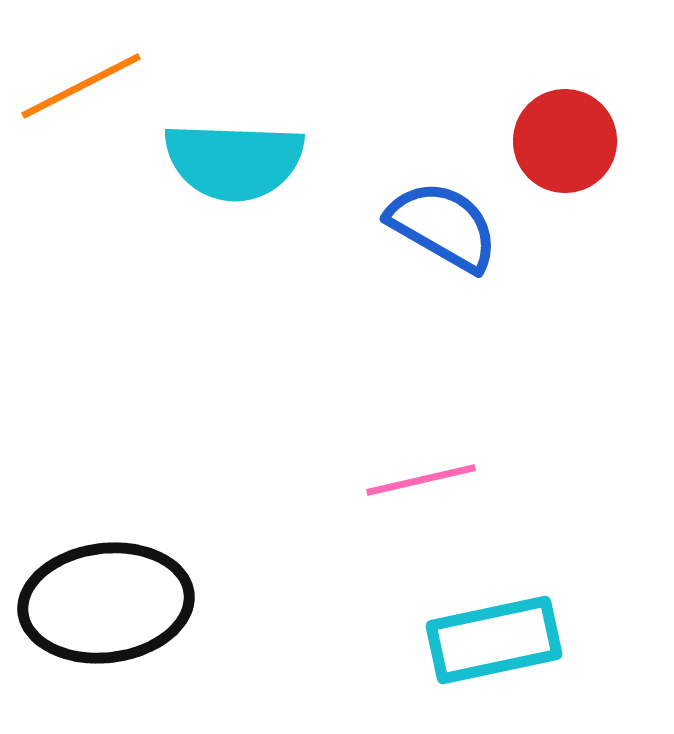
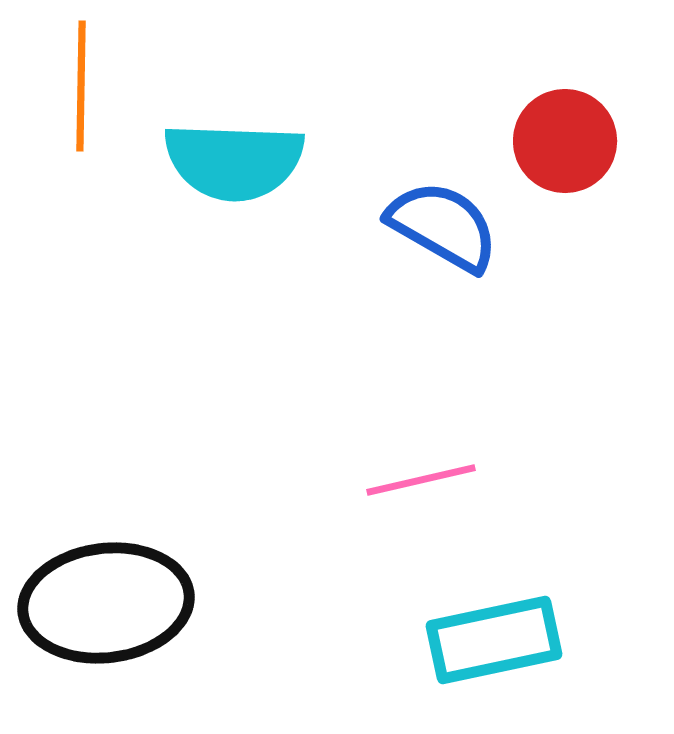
orange line: rotated 62 degrees counterclockwise
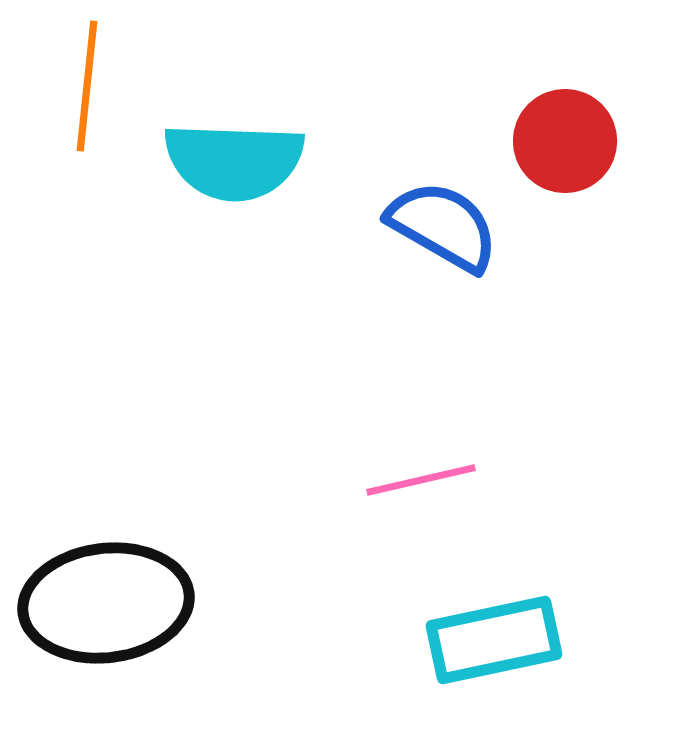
orange line: moved 6 px right; rotated 5 degrees clockwise
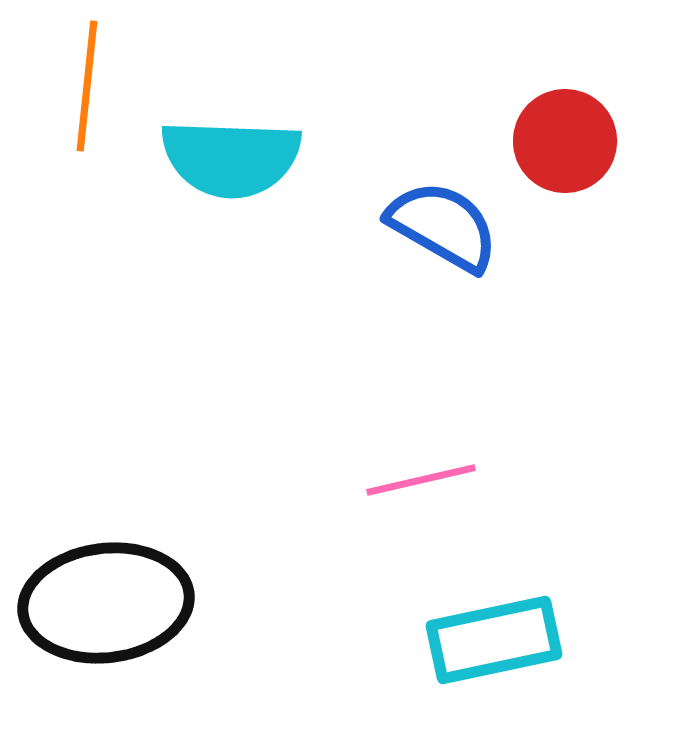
cyan semicircle: moved 3 px left, 3 px up
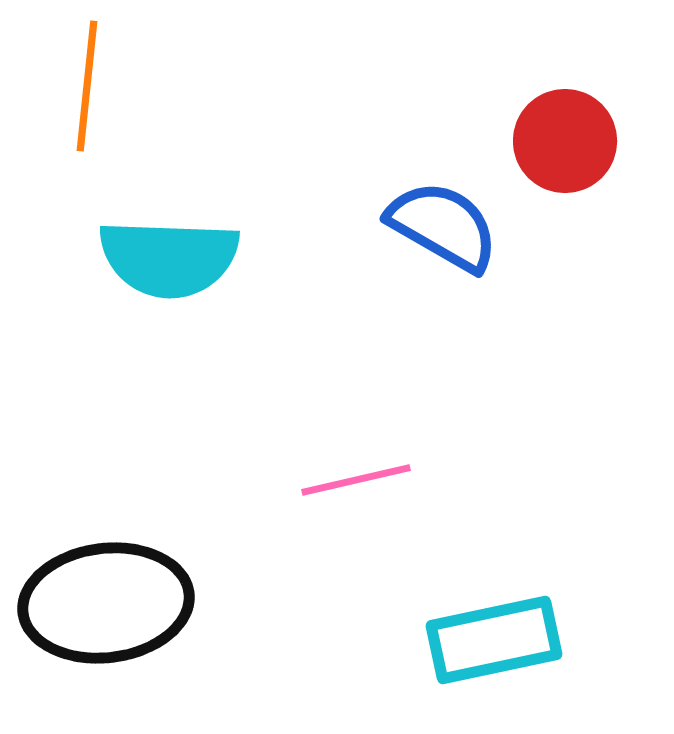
cyan semicircle: moved 62 px left, 100 px down
pink line: moved 65 px left
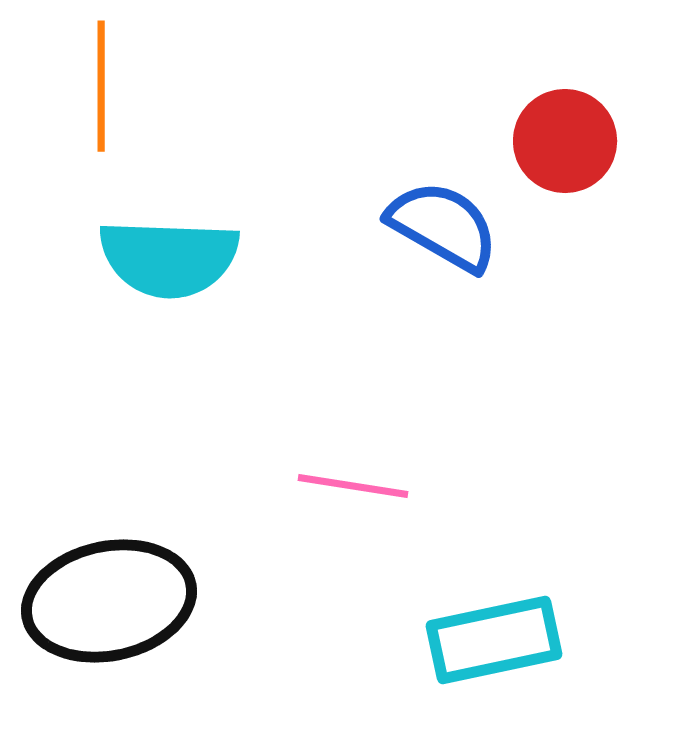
orange line: moved 14 px right; rotated 6 degrees counterclockwise
pink line: moved 3 px left, 6 px down; rotated 22 degrees clockwise
black ellipse: moved 3 px right, 2 px up; rotated 5 degrees counterclockwise
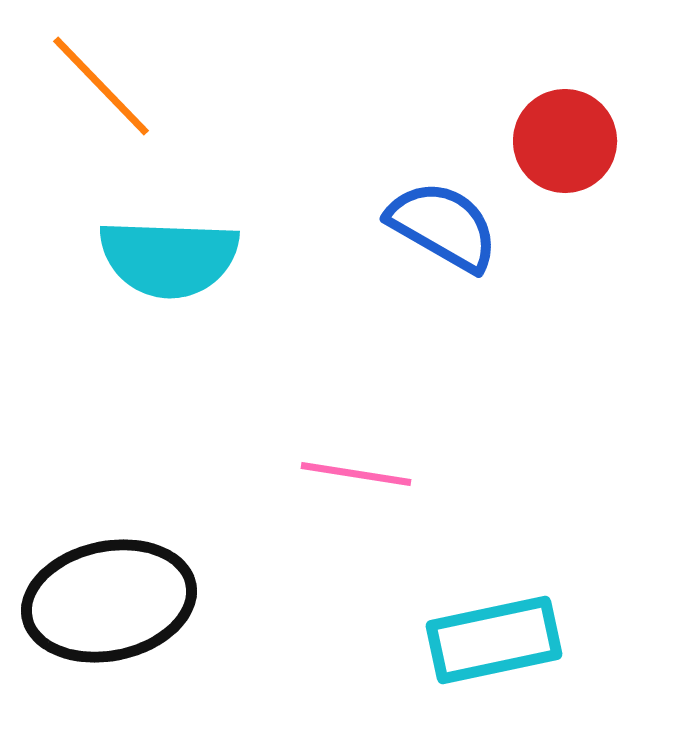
orange line: rotated 44 degrees counterclockwise
pink line: moved 3 px right, 12 px up
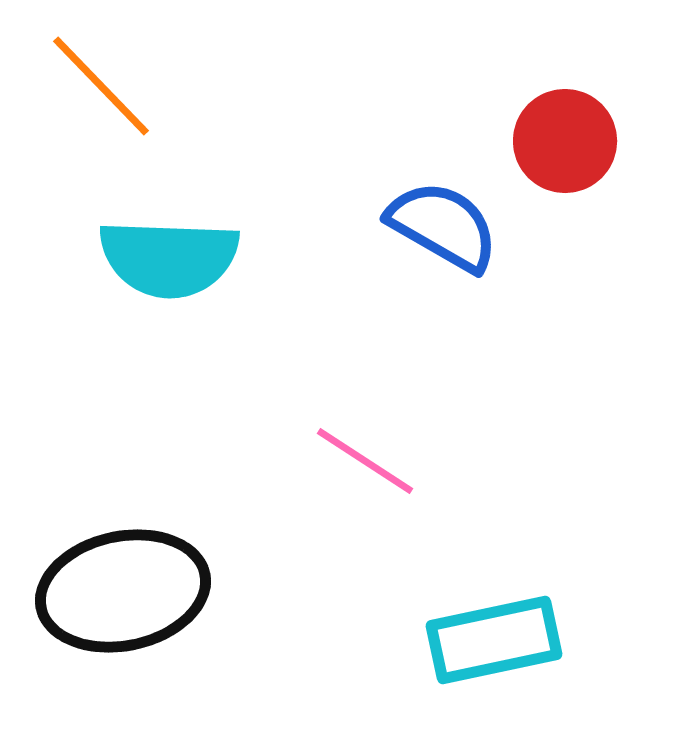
pink line: moved 9 px right, 13 px up; rotated 24 degrees clockwise
black ellipse: moved 14 px right, 10 px up
